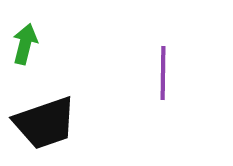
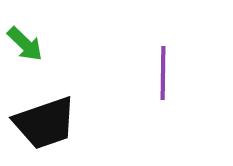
green arrow: rotated 120 degrees clockwise
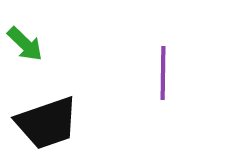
black trapezoid: moved 2 px right
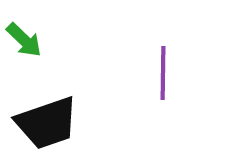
green arrow: moved 1 px left, 4 px up
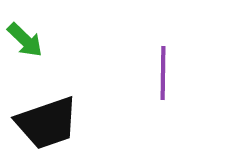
green arrow: moved 1 px right
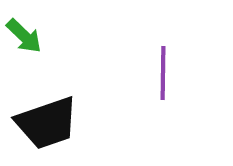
green arrow: moved 1 px left, 4 px up
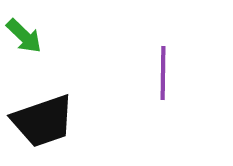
black trapezoid: moved 4 px left, 2 px up
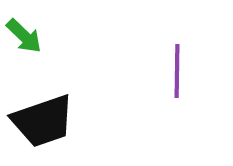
purple line: moved 14 px right, 2 px up
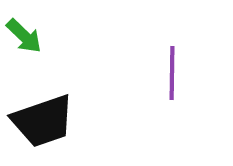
purple line: moved 5 px left, 2 px down
